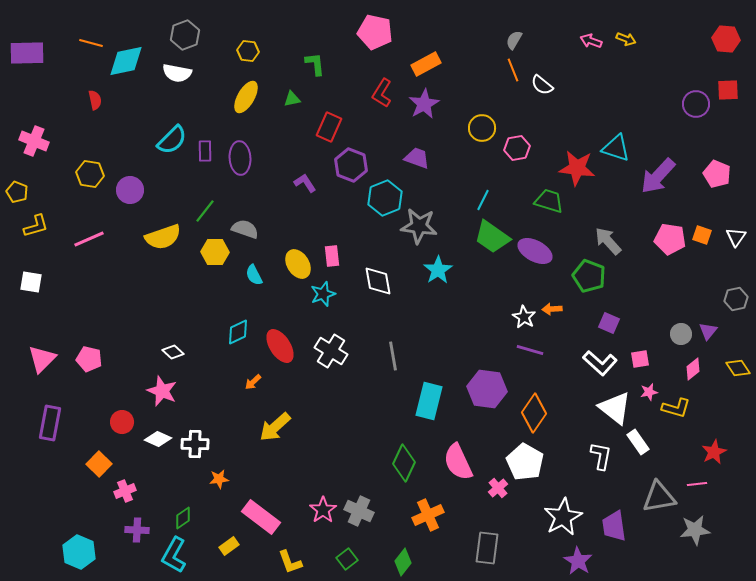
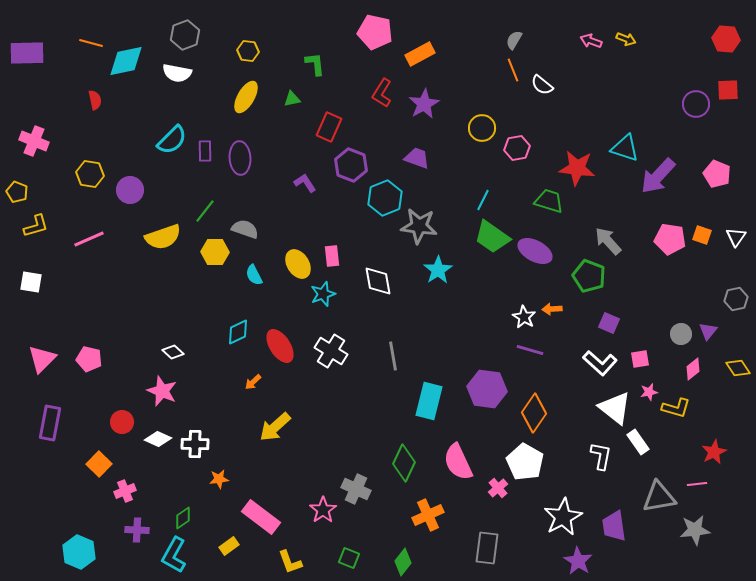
orange rectangle at (426, 64): moved 6 px left, 10 px up
cyan triangle at (616, 148): moved 9 px right
gray cross at (359, 511): moved 3 px left, 22 px up
green square at (347, 559): moved 2 px right, 1 px up; rotated 30 degrees counterclockwise
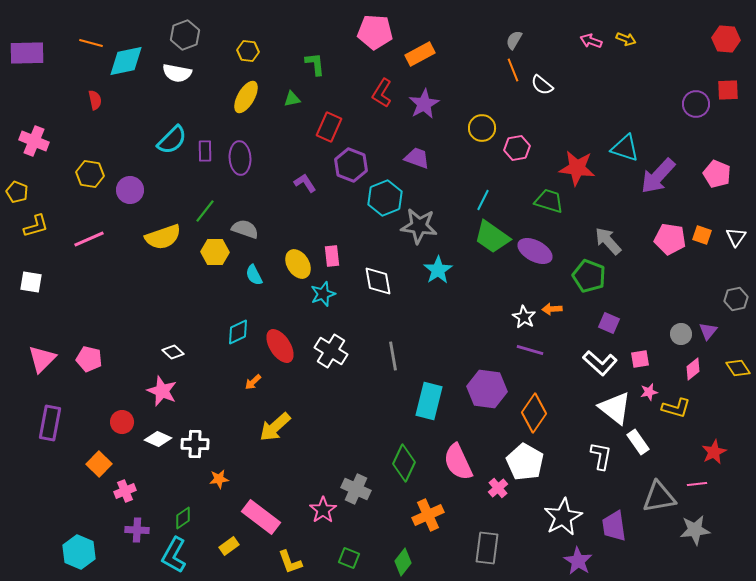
pink pentagon at (375, 32): rotated 8 degrees counterclockwise
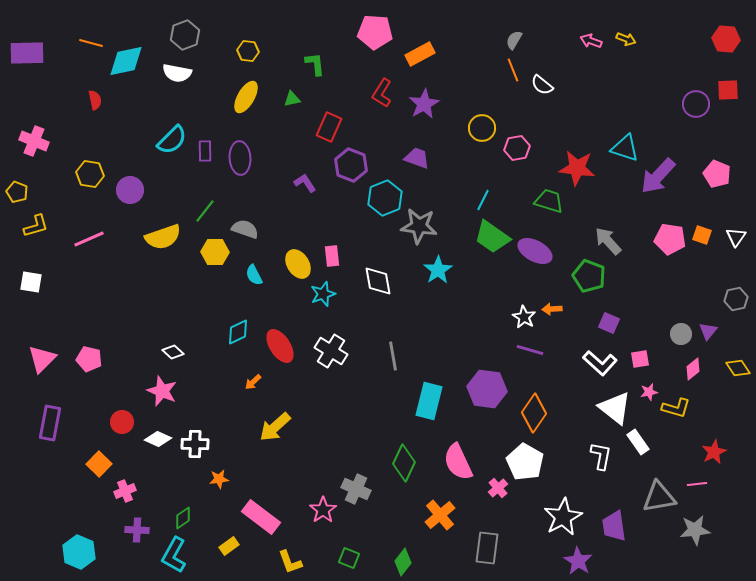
orange cross at (428, 515): moved 12 px right; rotated 16 degrees counterclockwise
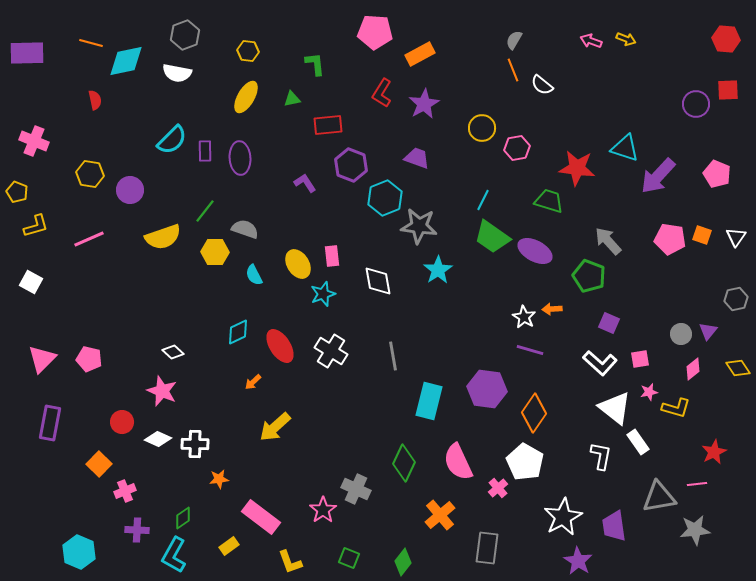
red rectangle at (329, 127): moved 1 px left, 2 px up; rotated 60 degrees clockwise
white square at (31, 282): rotated 20 degrees clockwise
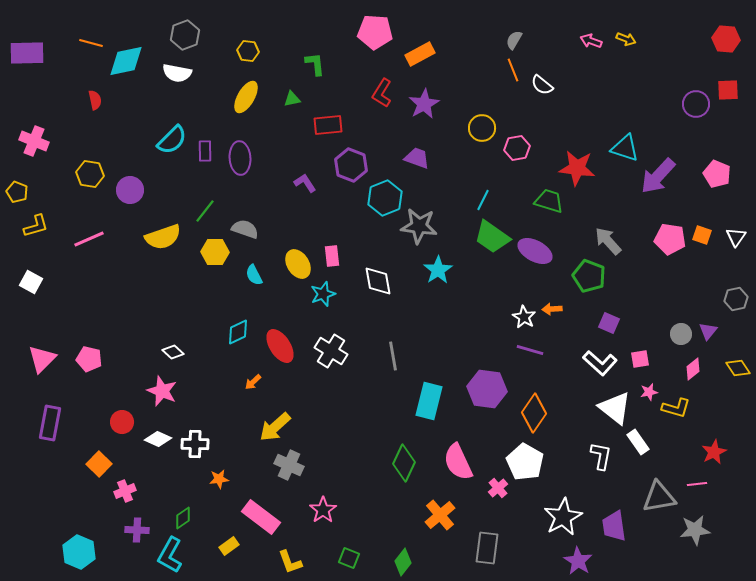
gray cross at (356, 489): moved 67 px left, 24 px up
cyan L-shape at (174, 555): moved 4 px left
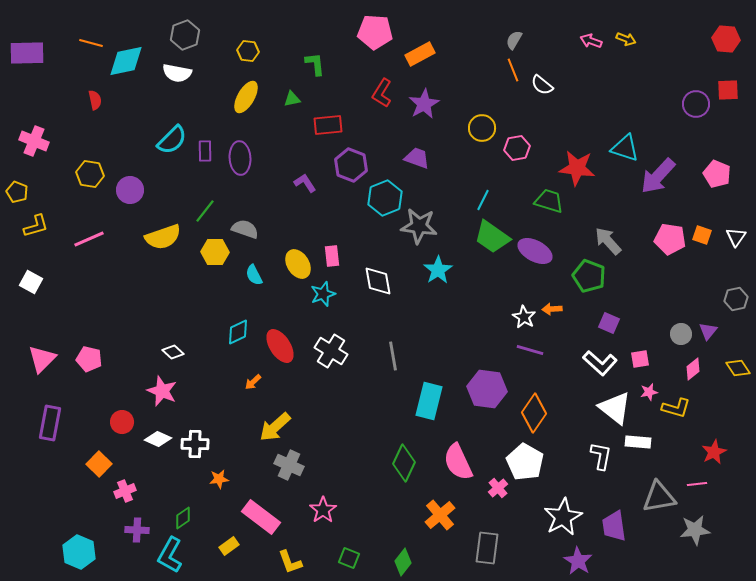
white rectangle at (638, 442): rotated 50 degrees counterclockwise
